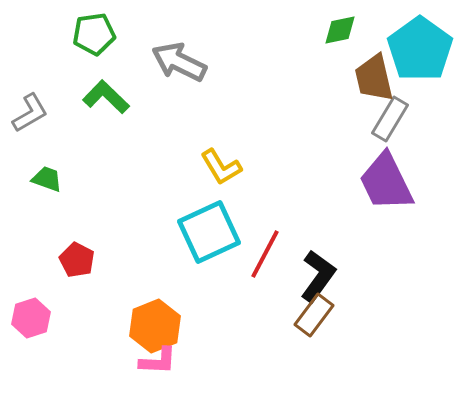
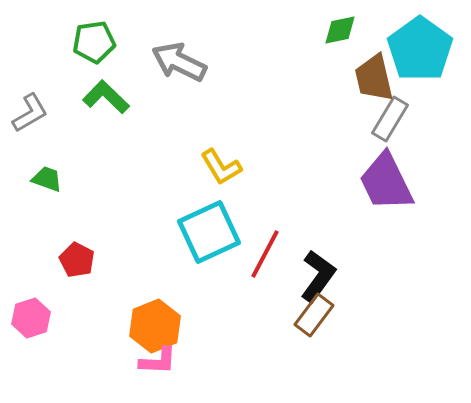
green pentagon: moved 8 px down
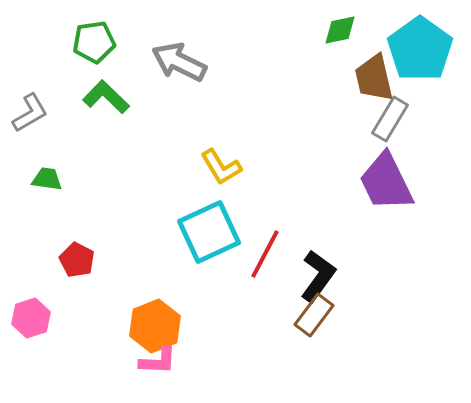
green trapezoid: rotated 12 degrees counterclockwise
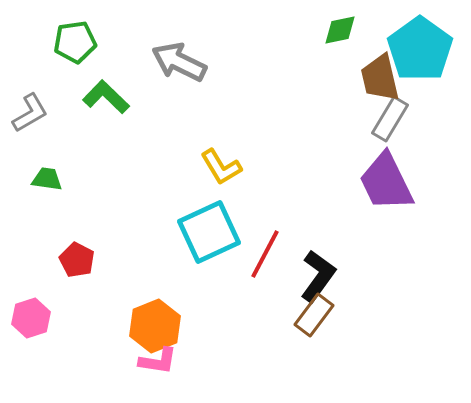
green pentagon: moved 19 px left
brown trapezoid: moved 6 px right
pink L-shape: rotated 6 degrees clockwise
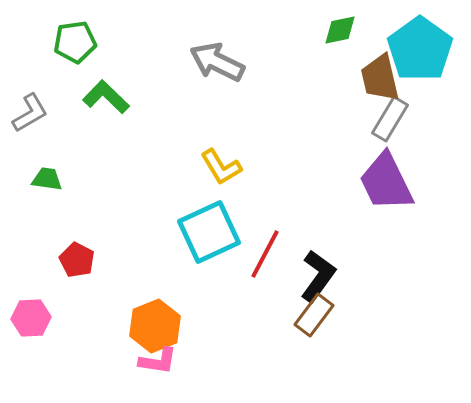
gray arrow: moved 38 px right
pink hexagon: rotated 15 degrees clockwise
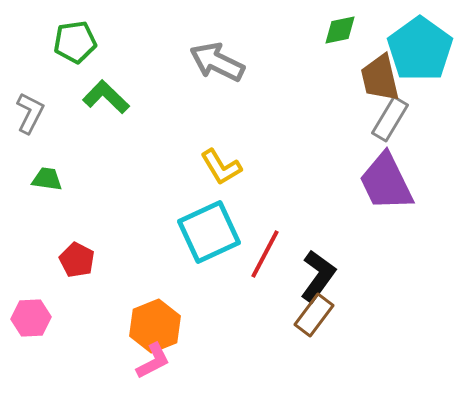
gray L-shape: rotated 33 degrees counterclockwise
pink L-shape: moved 5 px left; rotated 36 degrees counterclockwise
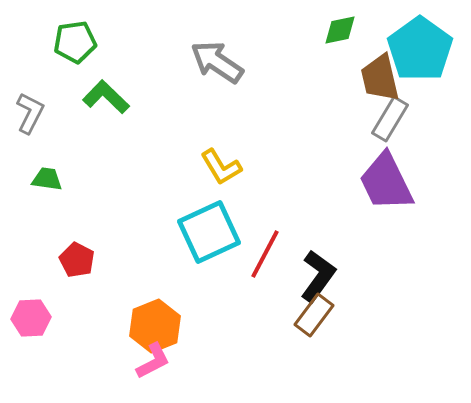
gray arrow: rotated 8 degrees clockwise
